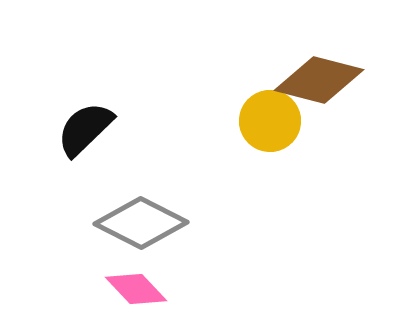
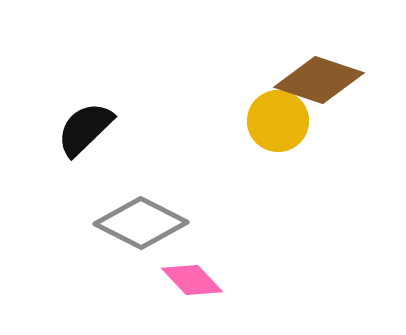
brown diamond: rotated 4 degrees clockwise
yellow circle: moved 8 px right
pink diamond: moved 56 px right, 9 px up
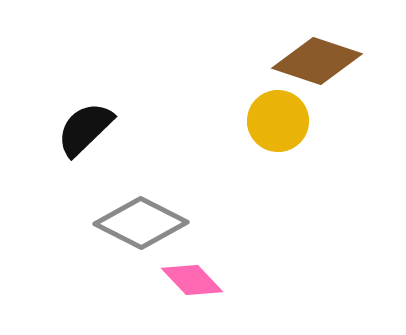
brown diamond: moved 2 px left, 19 px up
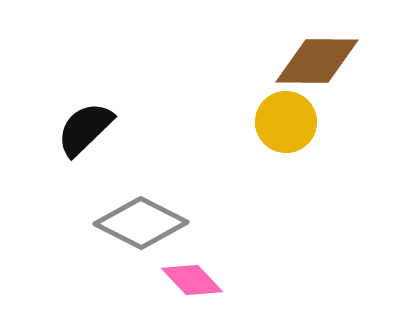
brown diamond: rotated 18 degrees counterclockwise
yellow circle: moved 8 px right, 1 px down
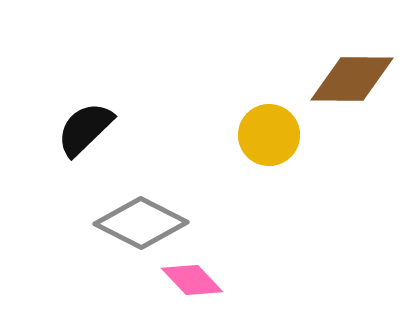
brown diamond: moved 35 px right, 18 px down
yellow circle: moved 17 px left, 13 px down
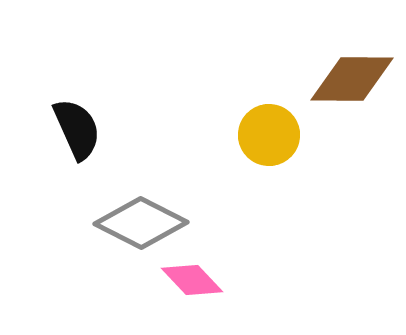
black semicircle: moved 8 px left; rotated 110 degrees clockwise
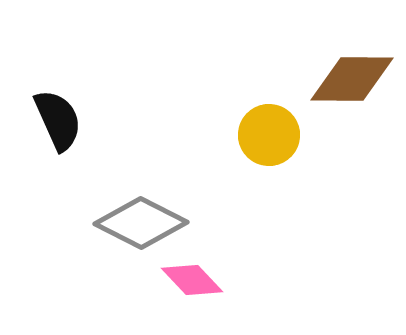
black semicircle: moved 19 px left, 9 px up
